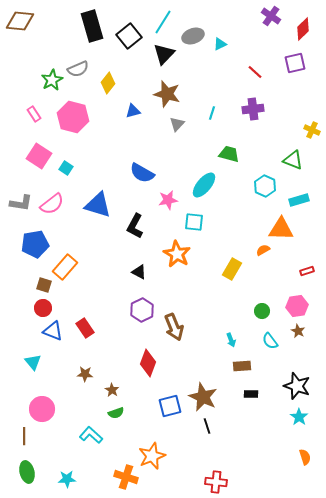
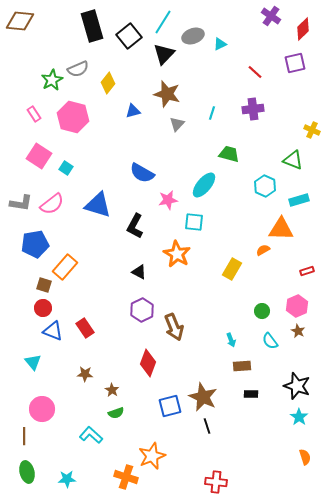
pink hexagon at (297, 306): rotated 15 degrees counterclockwise
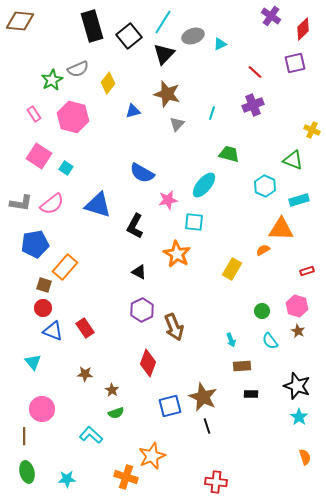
purple cross at (253, 109): moved 4 px up; rotated 15 degrees counterclockwise
pink hexagon at (297, 306): rotated 20 degrees counterclockwise
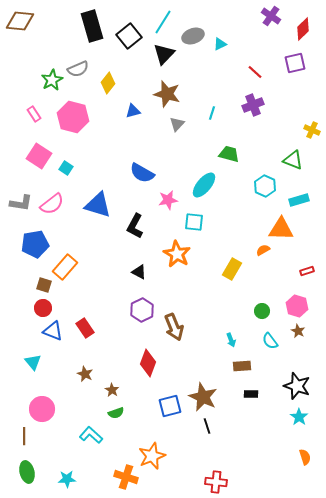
brown star at (85, 374): rotated 21 degrees clockwise
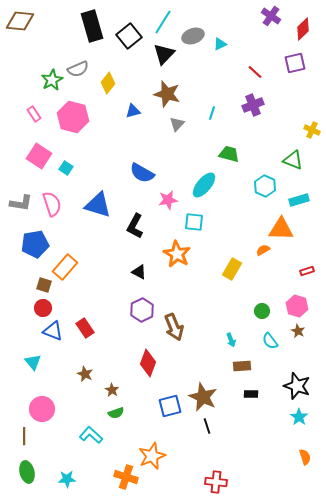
pink semicircle at (52, 204): rotated 70 degrees counterclockwise
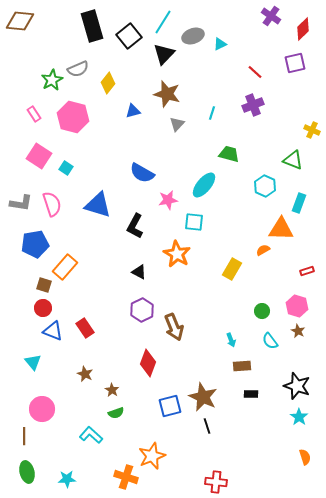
cyan rectangle at (299, 200): moved 3 px down; rotated 54 degrees counterclockwise
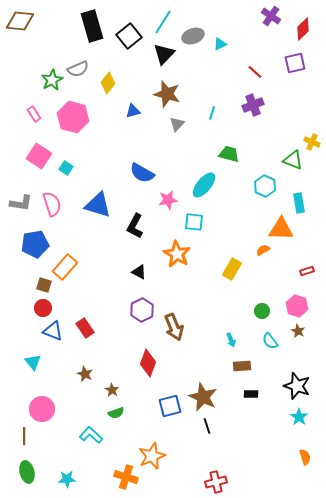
yellow cross at (312, 130): moved 12 px down
cyan rectangle at (299, 203): rotated 30 degrees counterclockwise
red cross at (216, 482): rotated 20 degrees counterclockwise
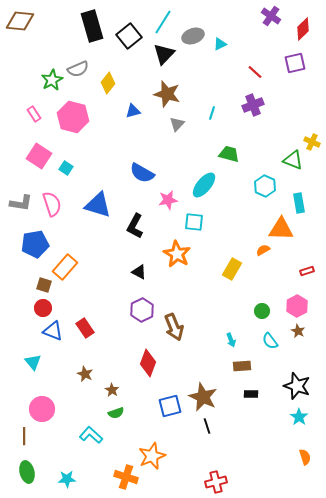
pink hexagon at (297, 306): rotated 15 degrees clockwise
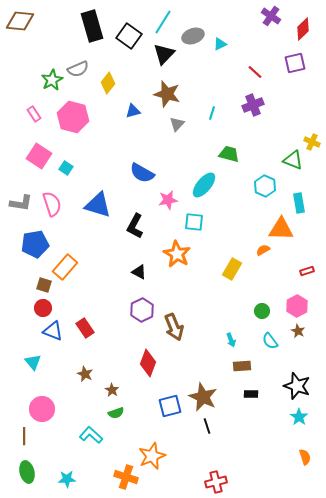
black square at (129, 36): rotated 15 degrees counterclockwise
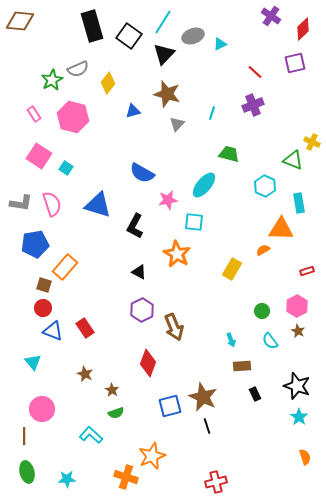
black rectangle at (251, 394): moved 4 px right; rotated 64 degrees clockwise
